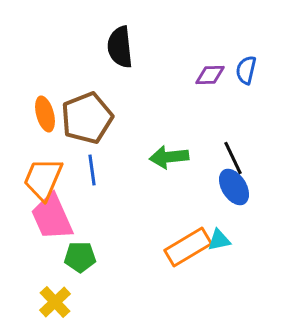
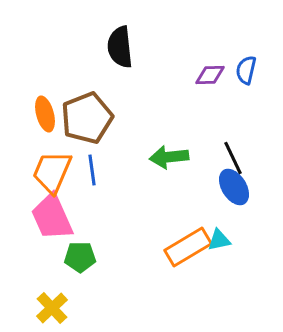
orange trapezoid: moved 9 px right, 7 px up
yellow cross: moved 3 px left, 6 px down
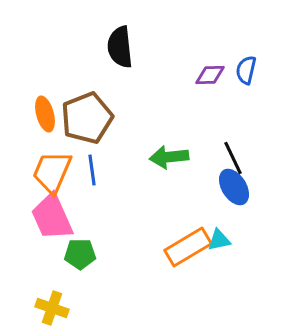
green pentagon: moved 3 px up
yellow cross: rotated 28 degrees counterclockwise
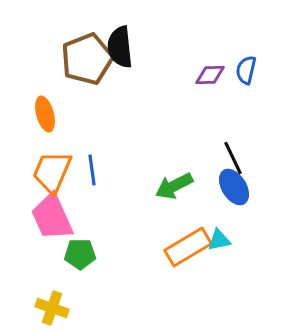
brown pentagon: moved 59 px up
green arrow: moved 5 px right, 29 px down; rotated 21 degrees counterclockwise
